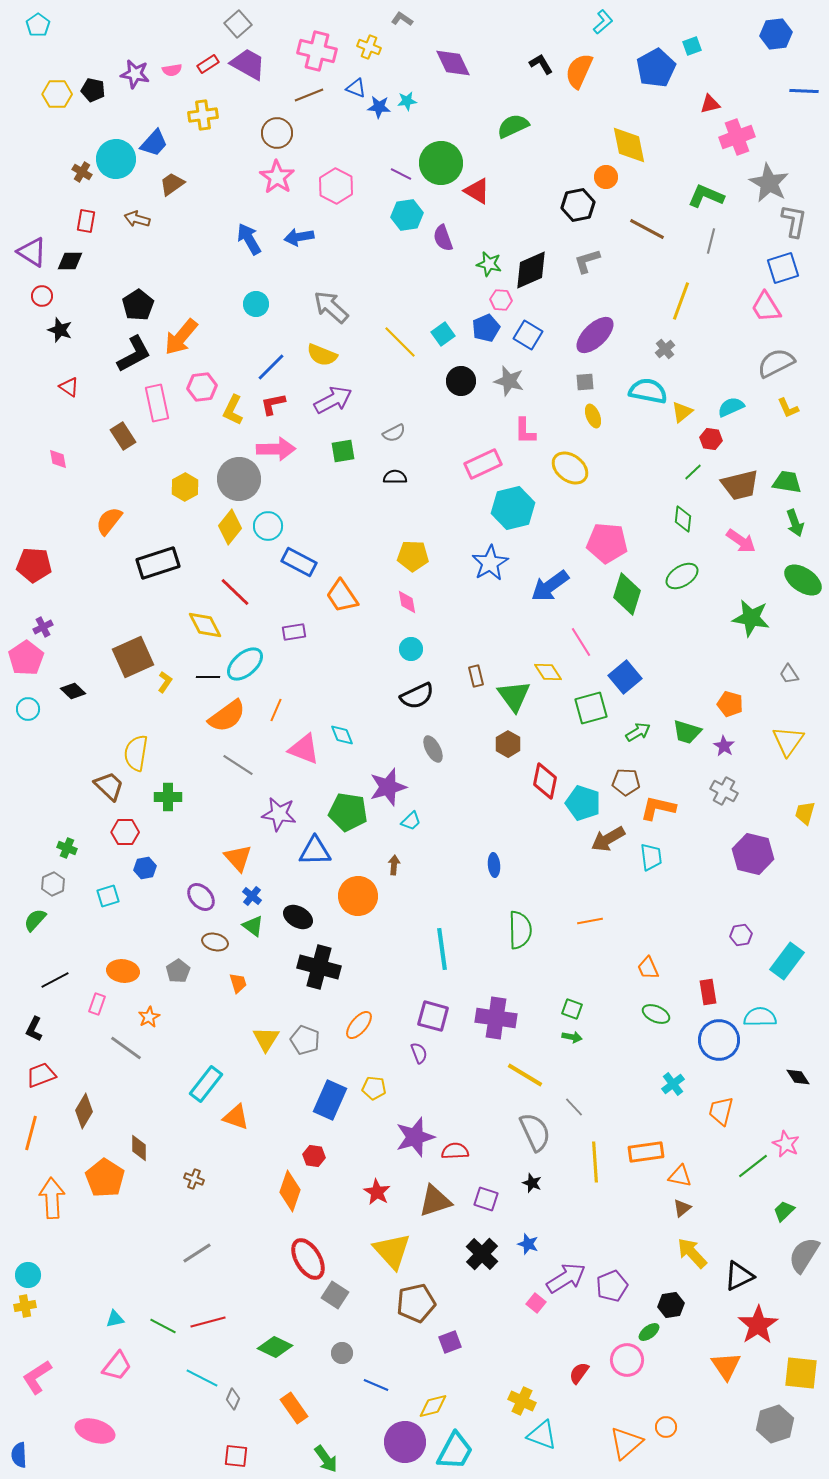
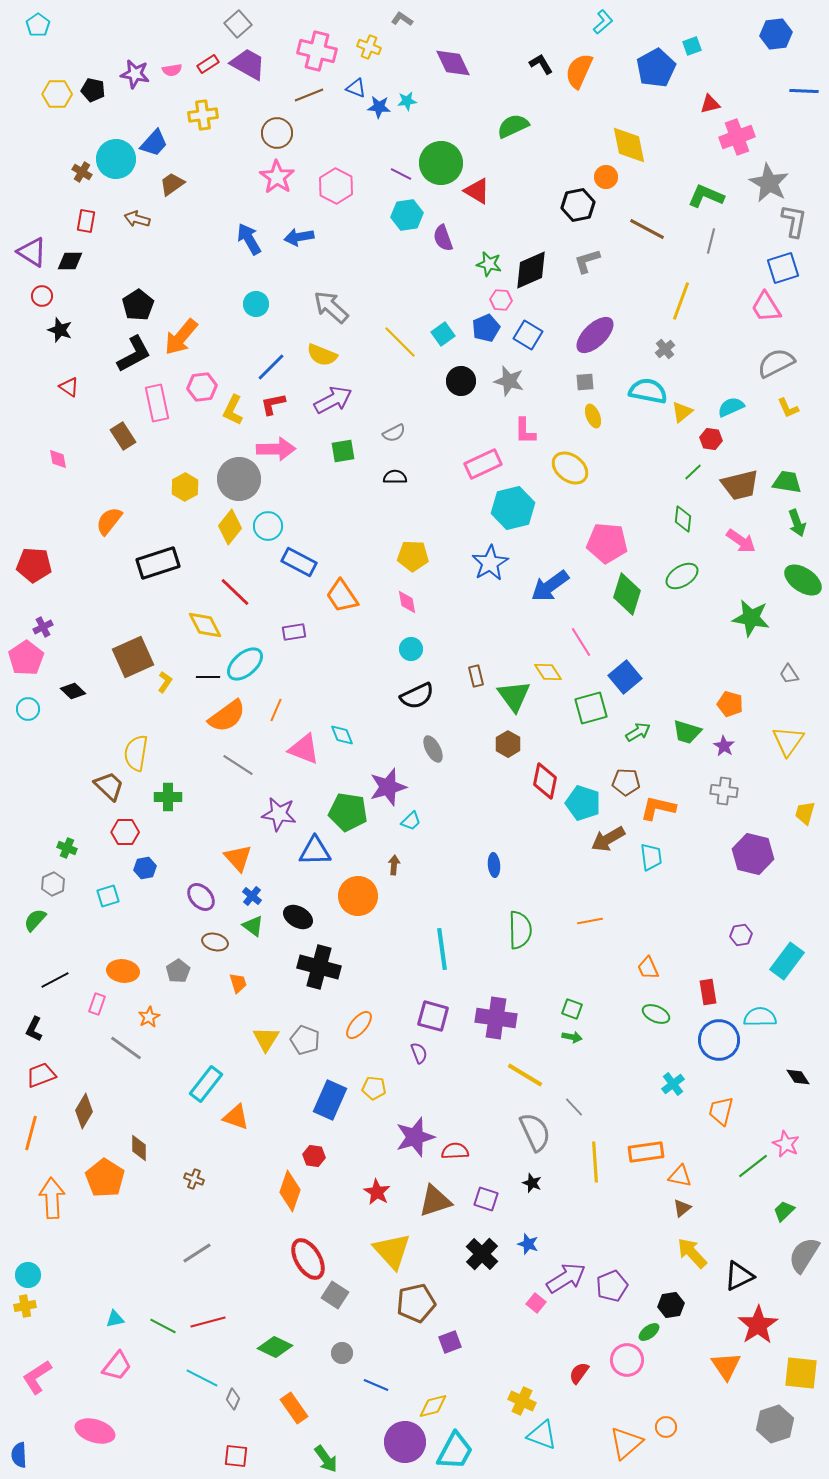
green arrow at (795, 523): moved 2 px right
gray cross at (724, 791): rotated 20 degrees counterclockwise
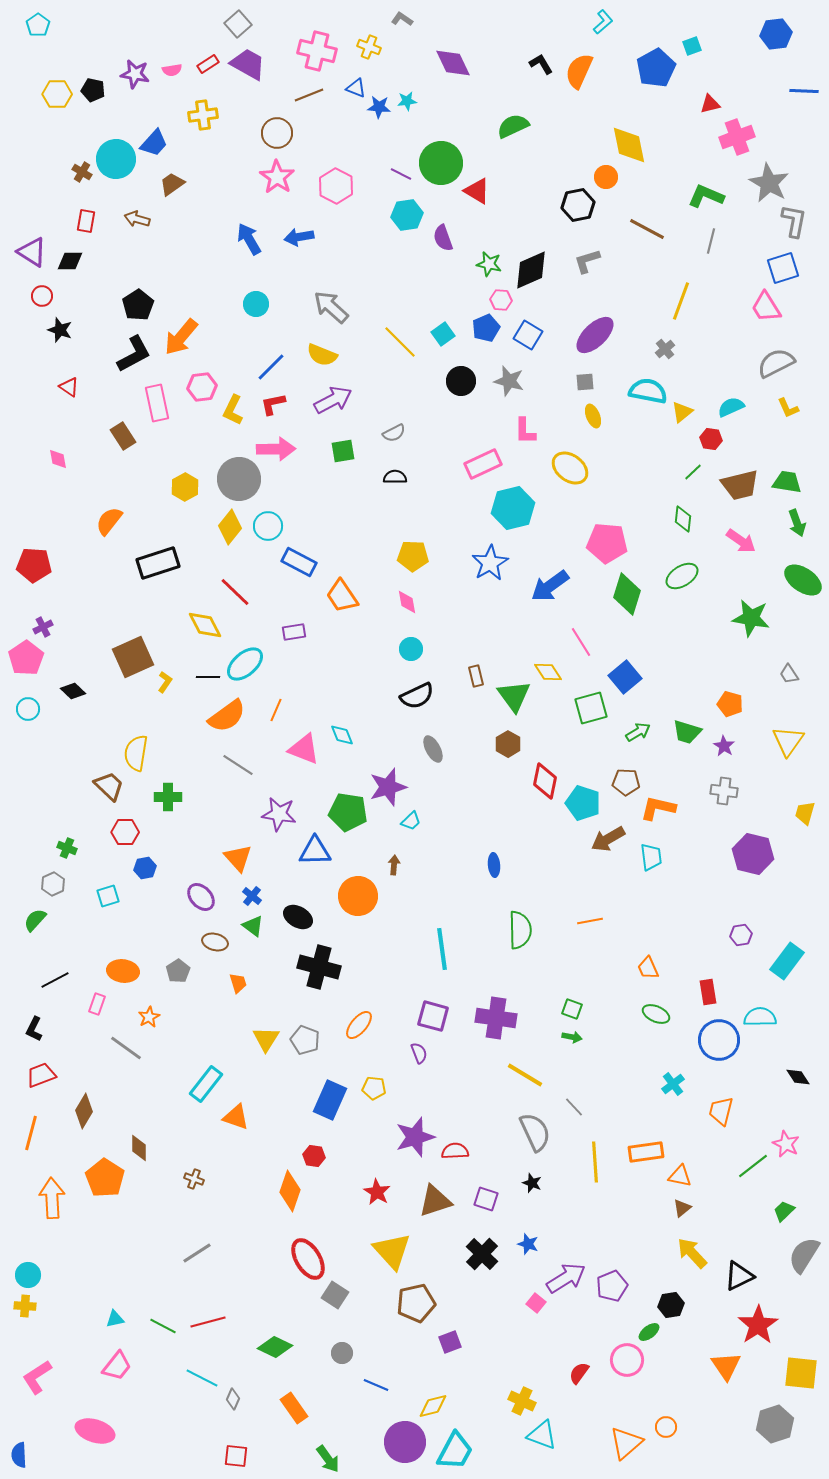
yellow cross at (25, 1306): rotated 15 degrees clockwise
green arrow at (326, 1459): moved 2 px right
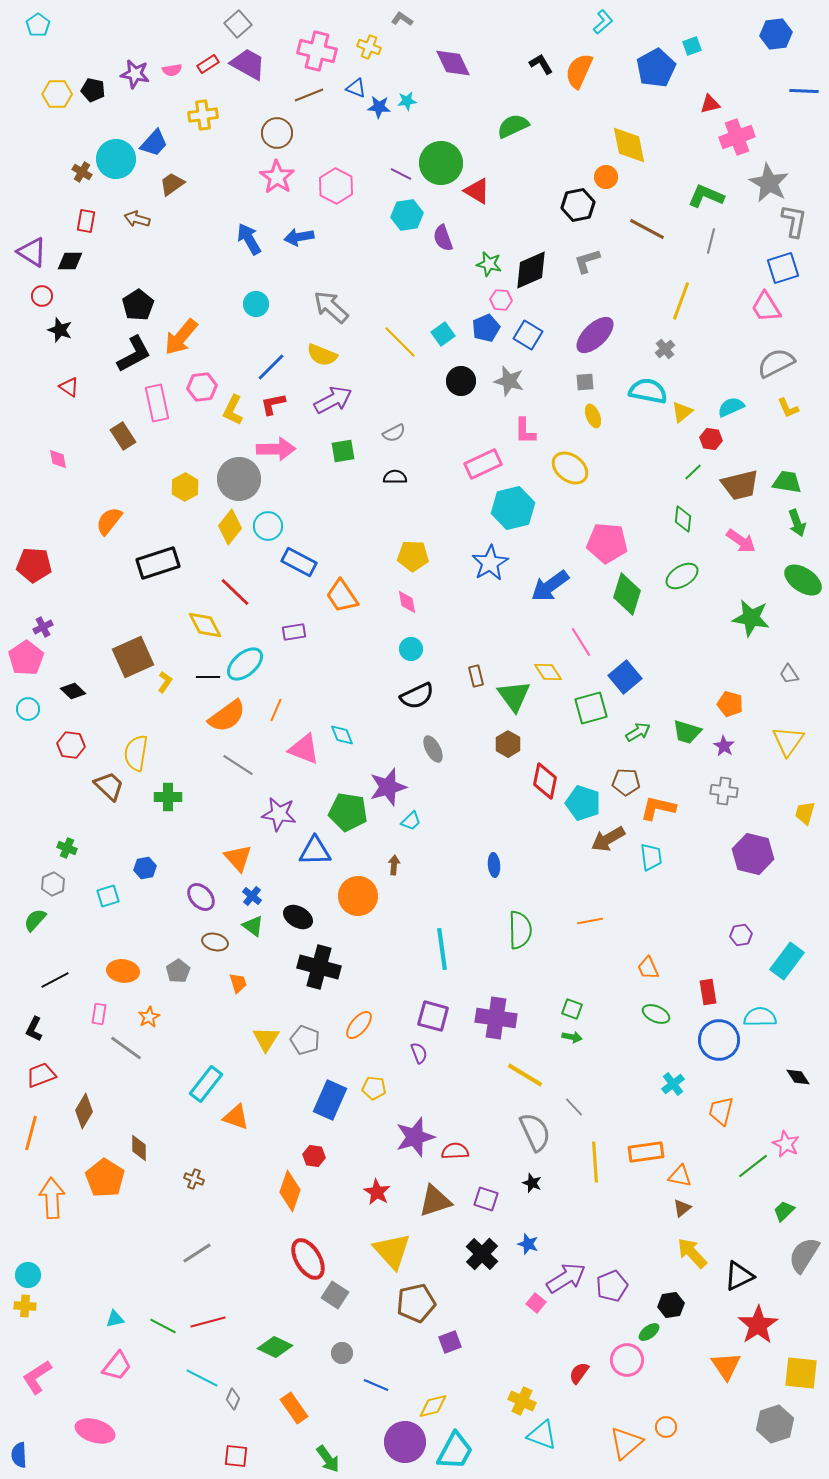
red hexagon at (125, 832): moved 54 px left, 87 px up; rotated 8 degrees clockwise
pink rectangle at (97, 1004): moved 2 px right, 10 px down; rotated 10 degrees counterclockwise
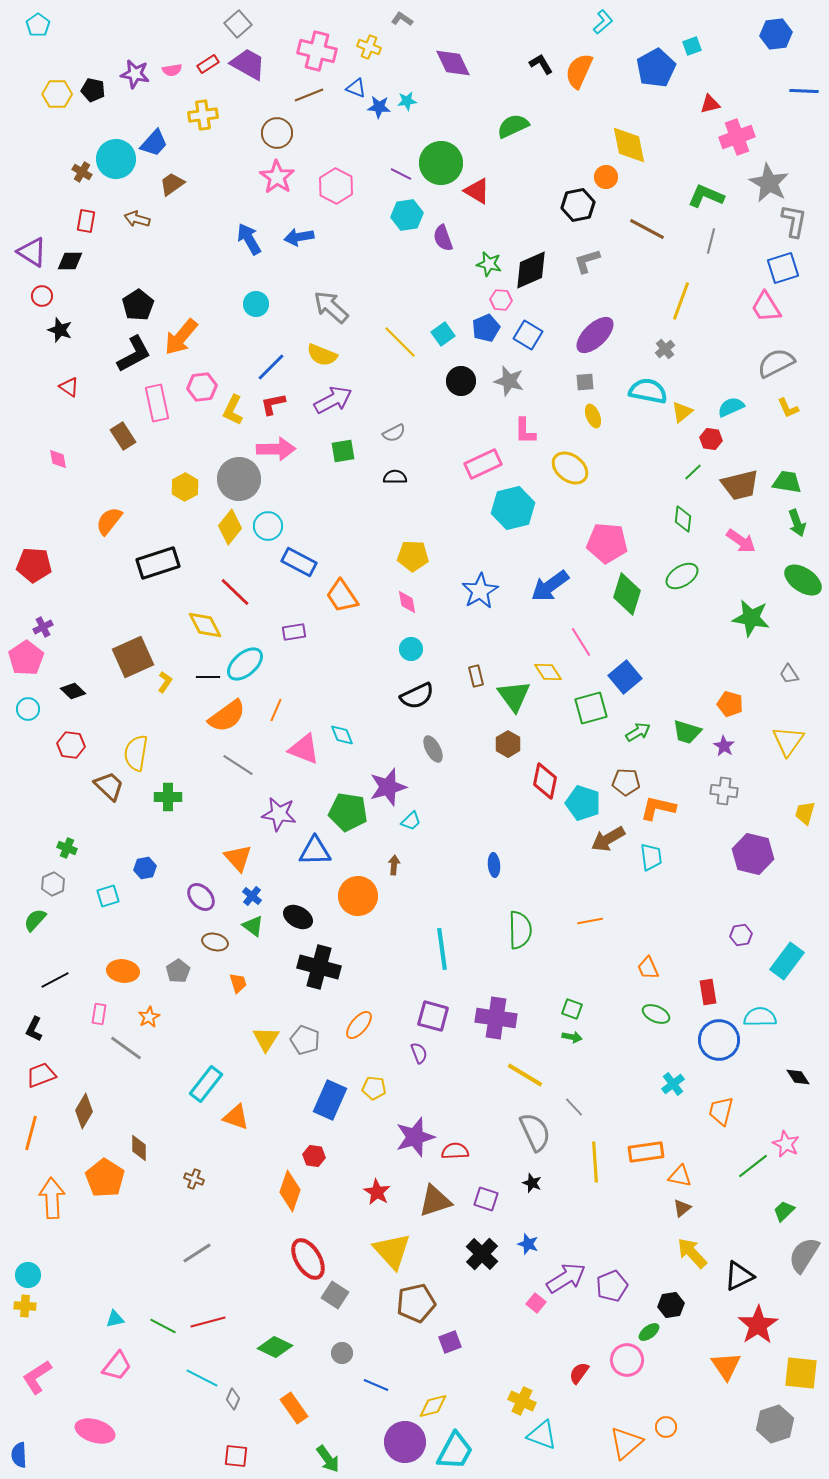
blue star at (490, 563): moved 10 px left, 28 px down
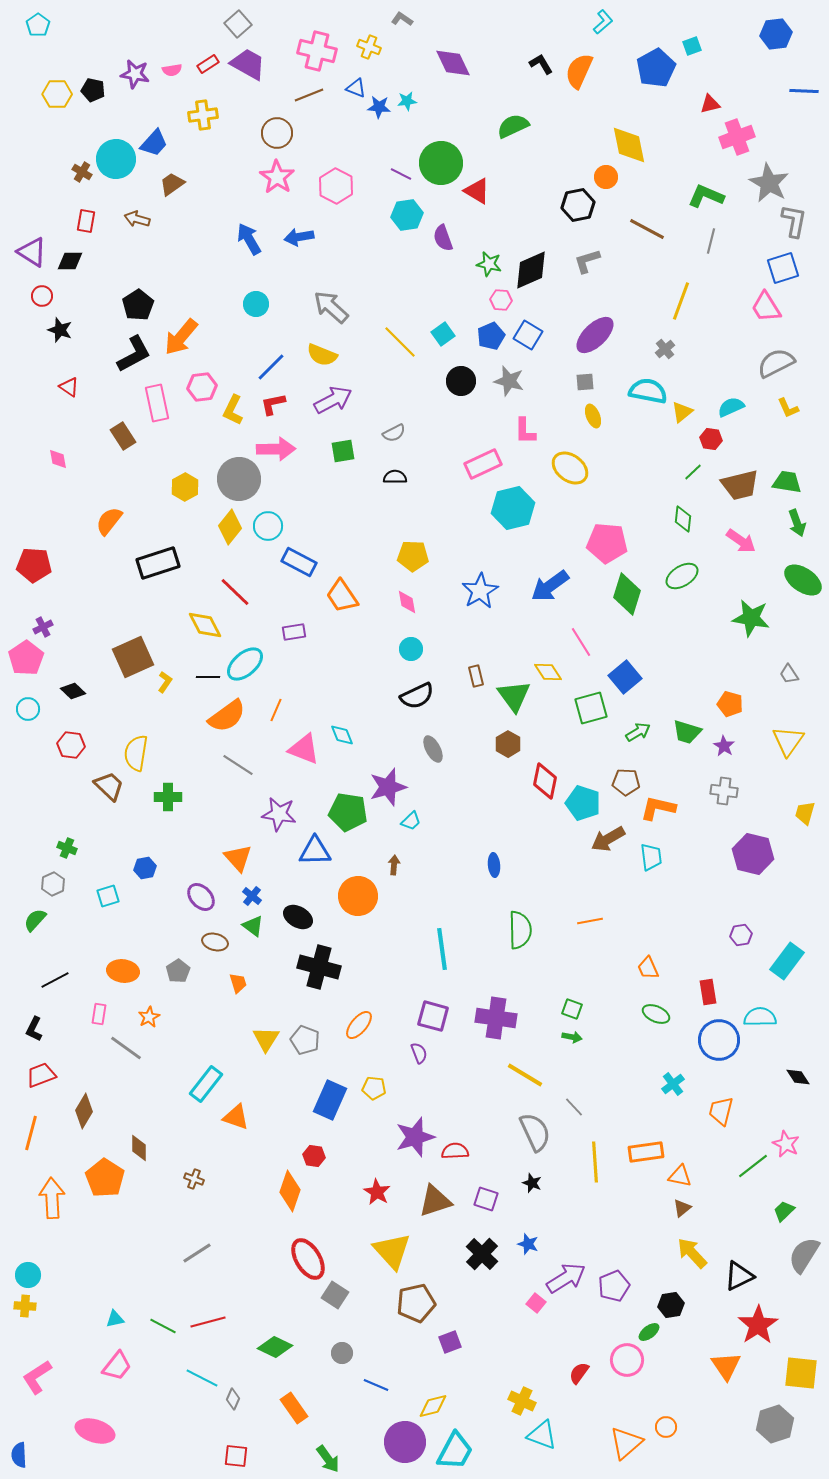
blue pentagon at (486, 328): moved 5 px right, 8 px down
purple pentagon at (612, 1286): moved 2 px right
